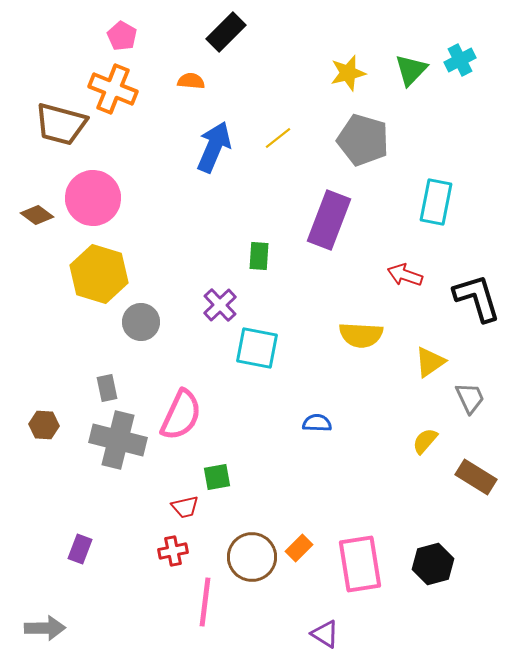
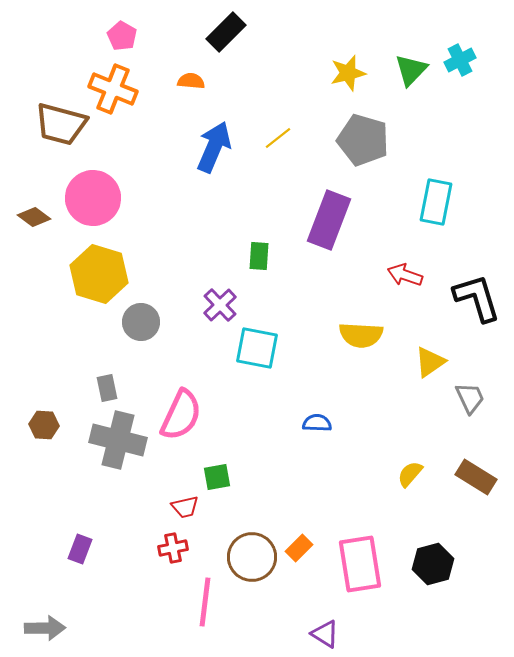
brown diamond at (37, 215): moved 3 px left, 2 px down
yellow semicircle at (425, 441): moved 15 px left, 33 px down
red cross at (173, 551): moved 3 px up
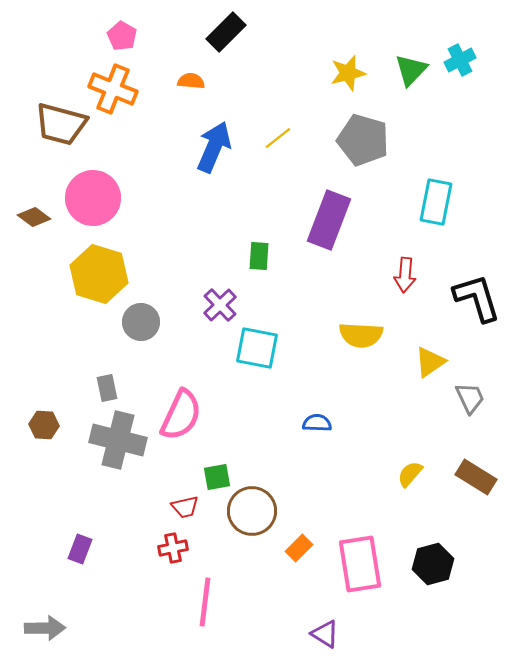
red arrow at (405, 275): rotated 104 degrees counterclockwise
brown circle at (252, 557): moved 46 px up
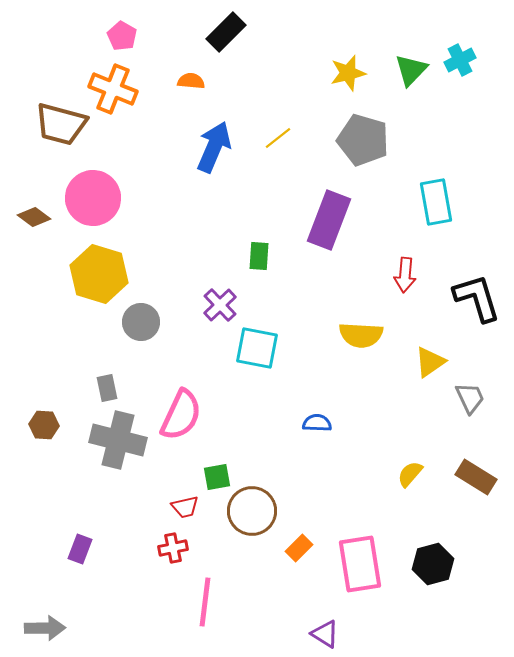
cyan rectangle at (436, 202): rotated 21 degrees counterclockwise
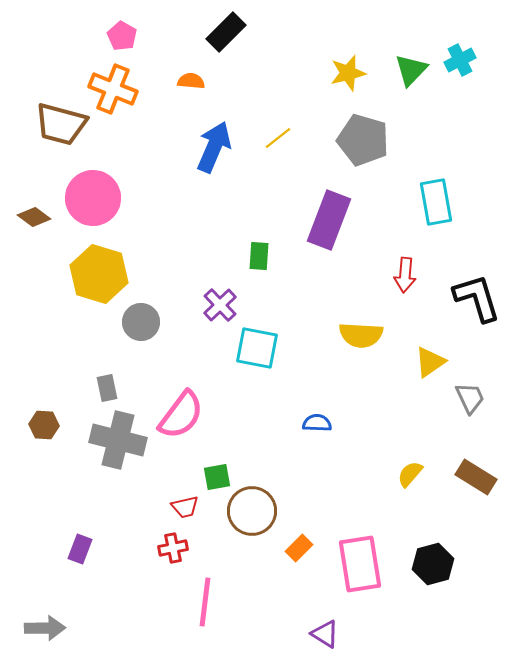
pink semicircle at (181, 415): rotated 12 degrees clockwise
